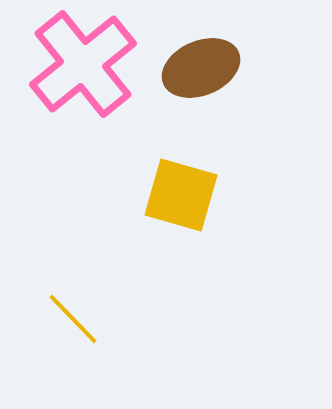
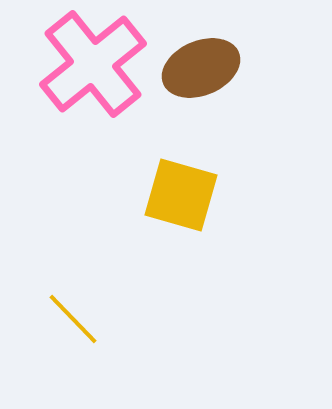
pink cross: moved 10 px right
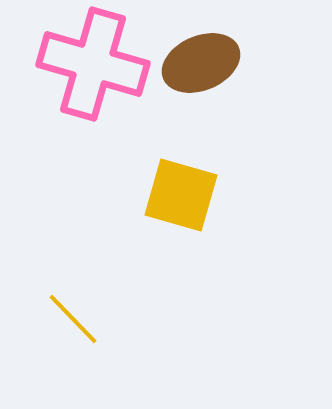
pink cross: rotated 35 degrees counterclockwise
brown ellipse: moved 5 px up
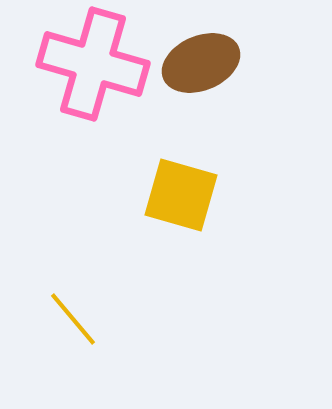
yellow line: rotated 4 degrees clockwise
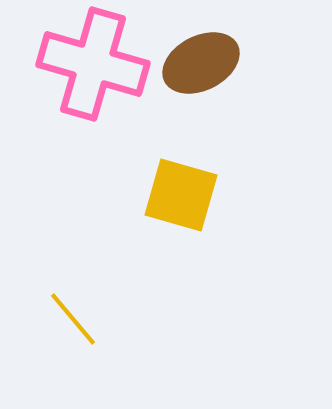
brown ellipse: rotated 4 degrees counterclockwise
